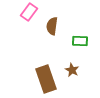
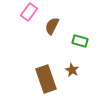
brown semicircle: rotated 18 degrees clockwise
green rectangle: rotated 14 degrees clockwise
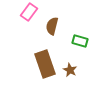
brown semicircle: rotated 12 degrees counterclockwise
brown star: moved 2 px left
brown rectangle: moved 1 px left, 15 px up
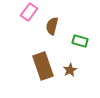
brown rectangle: moved 2 px left, 2 px down
brown star: rotated 16 degrees clockwise
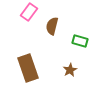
brown rectangle: moved 15 px left, 2 px down
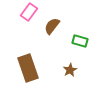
brown semicircle: rotated 24 degrees clockwise
